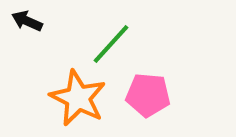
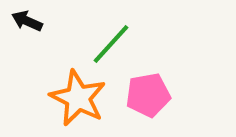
pink pentagon: rotated 15 degrees counterclockwise
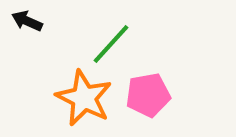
orange star: moved 6 px right
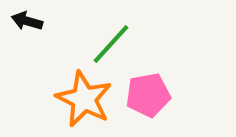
black arrow: rotated 8 degrees counterclockwise
orange star: moved 1 px down
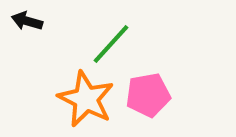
orange star: moved 2 px right
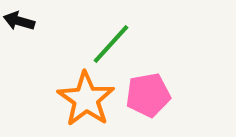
black arrow: moved 8 px left
orange star: rotated 8 degrees clockwise
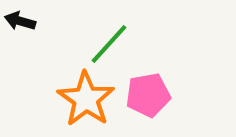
black arrow: moved 1 px right
green line: moved 2 px left
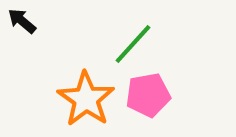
black arrow: moved 2 px right; rotated 24 degrees clockwise
green line: moved 24 px right
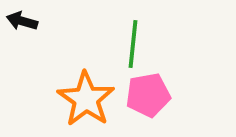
black arrow: rotated 24 degrees counterclockwise
green line: rotated 36 degrees counterclockwise
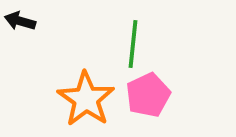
black arrow: moved 2 px left
pink pentagon: rotated 15 degrees counterclockwise
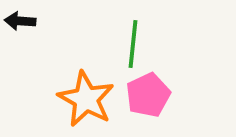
black arrow: rotated 12 degrees counterclockwise
orange star: rotated 6 degrees counterclockwise
